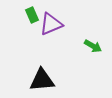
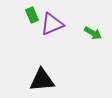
purple triangle: moved 1 px right
green arrow: moved 13 px up
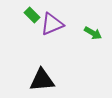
green rectangle: rotated 21 degrees counterclockwise
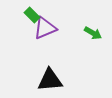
purple triangle: moved 7 px left, 4 px down
black triangle: moved 8 px right
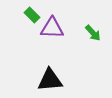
purple triangle: moved 7 px right; rotated 25 degrees clockwise
green arrow: rotated 18 degrees clockwise
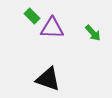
green rectangle: moved 1 px down
black triangle: moved 2 px left, 1 px up; rotated 24 degrees clockwise
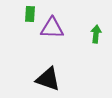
green rectangle: moved 2 px left, 2 px up; rotated 49 degrees clockwise
green arrow: moved 3 px right, 1 px down; rotated 132 degrees counterclockwise
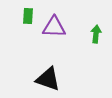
green rectangle: moved 2 px left, 2 px down
purple triangle: moved 2 px right, 1 px up
